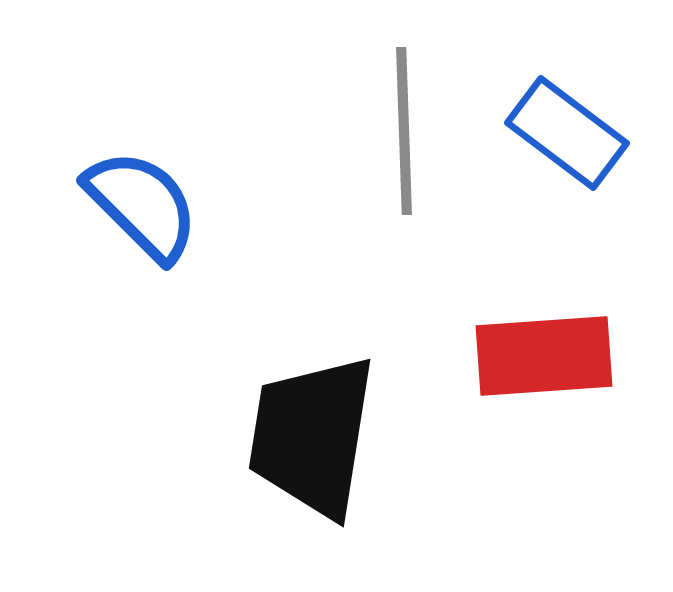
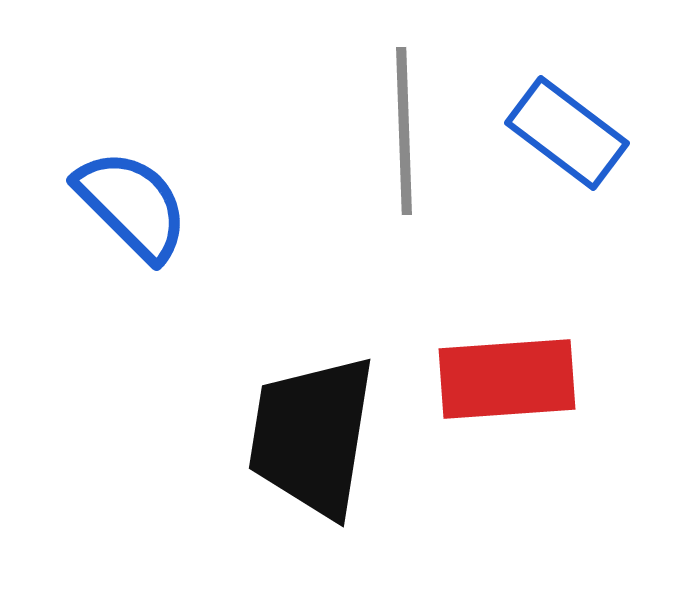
blue semicircle: moved 10 px left
red rectangle: moved 37 px left, 23 px down
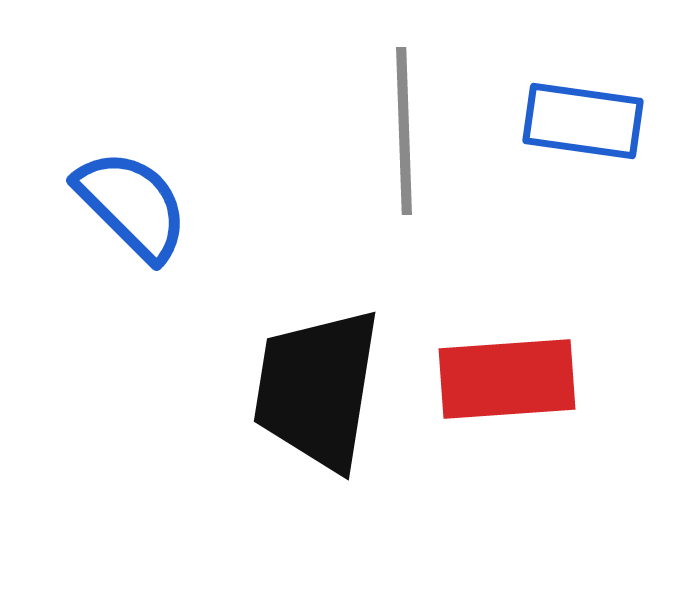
blue rectangle: moved 16 px right, 12 px up; rotated 29 degrees counterclockwise
black trapezoid: moved 5 px right, 47 px up
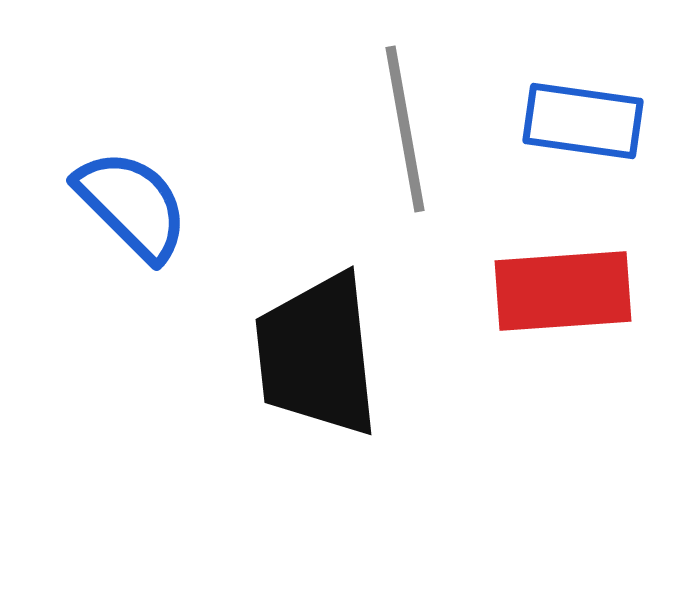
gray line: moved 1 px right, 2 px up; rotated 8 degrees counterclockwise
red rectangle: moved 56 px right, 88 px up
black trapezoid: moved 34 px up; rotated 15 degrees counterclockwise
